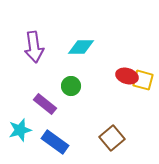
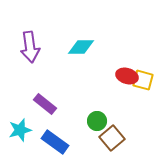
purple arrow: moved 4 px left
green circle: moved 26 px right, 35 px down
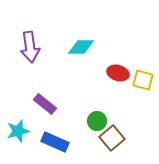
red ellipse: moved 9 px left, 3 px up
cyan star: moved 2 px left, 1 px down
blue rectangle: rotated 12 degrees counterclockwise
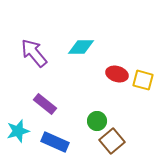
purple arrow: moved 4 px right, 6 px down; rotated 148 degrees clockwise
red ellipse: moved 1 px left, 1 px down
brown square: moved 3 px down
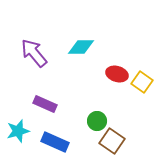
yellow square: moved 1 px left, 2 px down; rotated 20 degrees clockwise
purple rectangle: rotated 15 degrees counterclockwise
brown square: rotated 15 degrees counterclockwise
